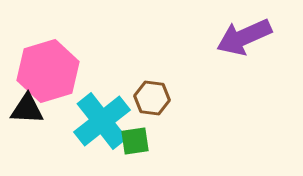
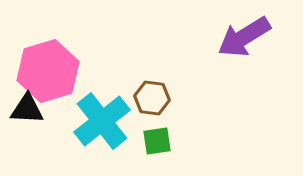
purple arrow: rotated 8 degrees counterclockwise
green square: moved 22 px right
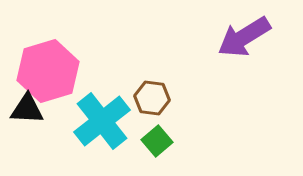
green square: rotated 32 degrees counterclockwise
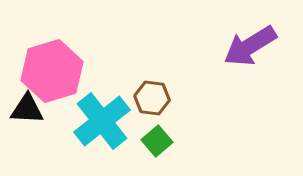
purple arrow: moved 6 px right, 9 px down
pink hexagon: moved 4 px right
